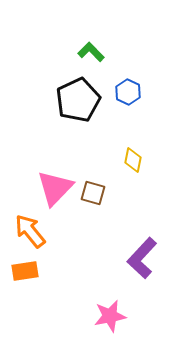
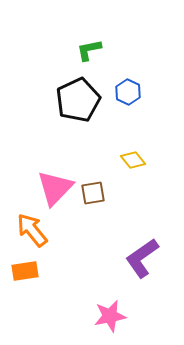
green L-shape: moved 2 px left, 2 px up; rotated 56 degrees counterclockwise
yellow diamond: rotated 50 degrees counterclockwise
brown square: rotated 25 degrees counterclockwise
orange arrow: moved 2 px right, 1 px up
purple L-shape: rotated 12 degrees clockwise
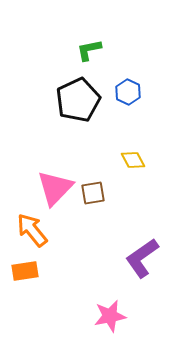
yellow diamond: rotated 10 degrees clockwise
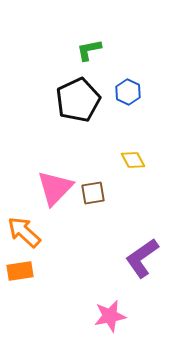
orange arrow: moved 8 px left, 2 px down; rotated 9 degrees counterclockwise
orange rectangle: moved 5 px left
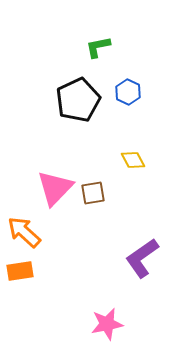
green L-shape: moved 9 px right, 3 px up
pink star: moved 3 px left, 8 px down
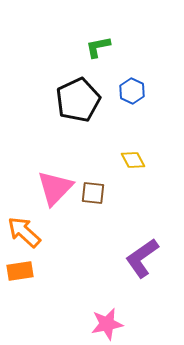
blue hexagon: moved 4 px right, 1 px up
brown square: rotated 15 degrees clockwise
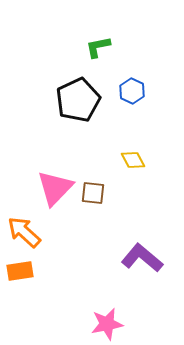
purple L-shape: rotated 75 degrees clockwise
